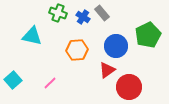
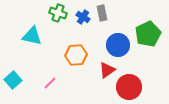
gray rectangle: rotated 28 degrees clockwise
green pentagon: moved 1 px up
blue circle: moved 2 px right, 1 px up
orange hexagon: moved 1 px left, 5 px down
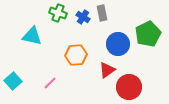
blue circle: moved 1 px up
cyan square: moved 1 px down
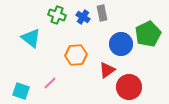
green cross: moved 1 px left, 2 px down
cyan triangle: moved 1 px left, 2 px down; rotated 25 degrees clockwise
blue circle: moved 3 px right
cyan square: moved 8 px right, 10 px down; rotated 30 degrees counterclockwise
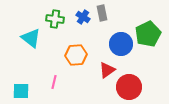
green cross: moved 2 px left, 4 px down; rotated 12 degrees counterclockwise
pink line: moved 4 px right, 1 px up; rotated 32 degrees counterclockwise
cyan square: rotated 18 degrees counterclockwise
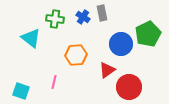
cyan square: rotated 18 degrees clockwise
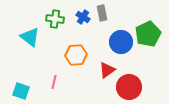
cyan triangle: moved 1 px left, 1 px up
blue circle: moved 2 px up
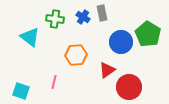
green pentagon: rotated 15 degrees counterclockwise
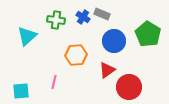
gray rectangle: moved 1 px down; rotated 56 degrees counterclockwise
green cross: moved 1 px right, 1 px down
cyan triangle: moved 3 px left, 1 px up; rotated 40 degrees clockwise
blue circle: moved 7 px left, 1 px up
cyan square: rotated 24 degrees counterclockwise
